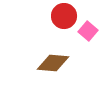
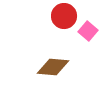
brown diamond: moved 4 px down
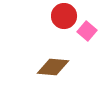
pink square: moved 1 px left
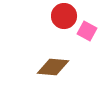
pink square: rotated 12 degrees counterclockwise
